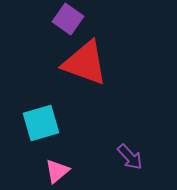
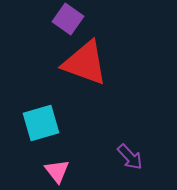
pink triangle: rotated 28 degrees counterclockwise
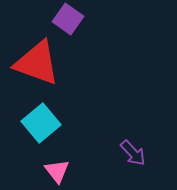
red triangle: moved 48 px left
cyan square: rotated 24 degrees counterclockwise
purple arrow: moved 3 px right, 4 px up
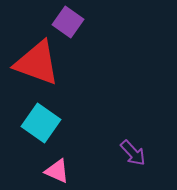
purple square: moved 3 px down
cyan square: rotated 15 degrees counterclockwise
pink triangle: rotated 28 degrees counterclockwise
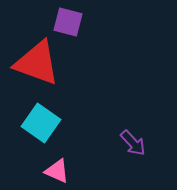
purple square: rotated 20 degrees counterclockwise
purple arrow: moved 10 px up
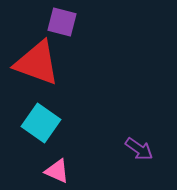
purple square: moved 6 px left
purple arrow: moved 6 px right, 6 px down; rotated 12 degrees counterclockwise
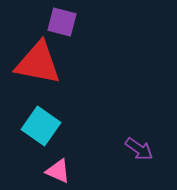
red triangle: moved 1 px right; rotated 9 degrees counterclockwise
cyan square: moved 3 px down
pink triangle: moved 1 px right
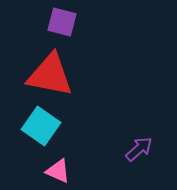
red triangle: moved 12 px right, 12 px down
purple arrow: rotated 76 degrees counterclockwise
